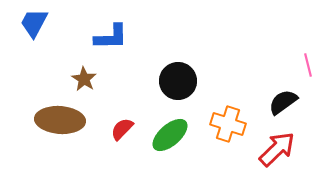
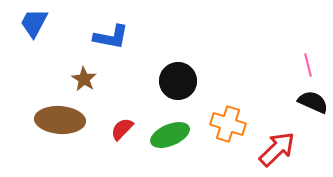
blue L-shape: rotated 12 degrees clockwise
black semicircle: moved 30 px right; rotated 60 degrees clockwise
green ellipse: rotated 18 degrees clockwise
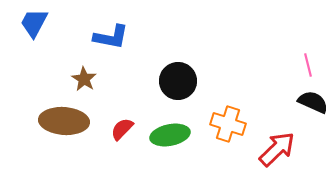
brown ellipse: moved 4 px right, 1 px down
green ellipse: rotated 12 degrees clockwise
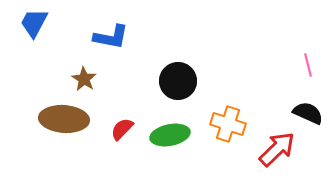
black semicircle: moved 5 px left, 11 px down
brown ellipse: moved 2 px up
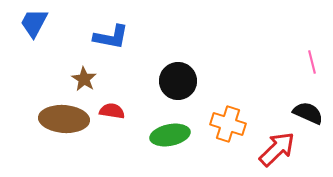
pink line: moved 4 px right, 3 px up
red semicircle: moved 10 px left, 18 px up; rotated 55 degrees clockwise
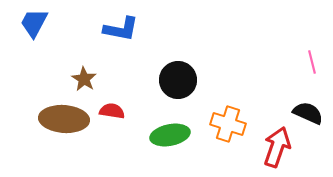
blue L-shape: moved 10 px right, 8 px up
black circle: moved 1 px up
red arrow: moved 2 px up; rotated 27 degrees counterclockwise
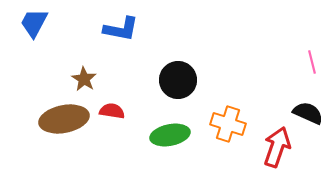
brown ellipse: rotated 15 degrees counterclockwise
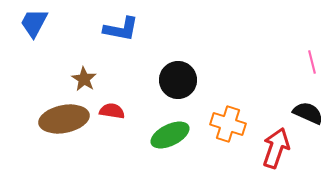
green ellipse: rotated 15 degrees counterclockwise
red arrow: moved 1 px left, 1 px down
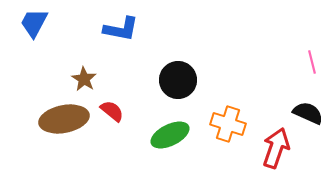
red semicircle: rotated 30 degrees clockwise
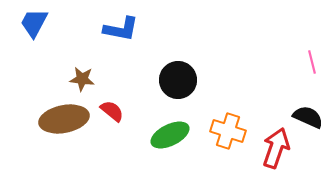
brown star: moved 2 px left; rotated 25 degrees counterclockwise
black semicircle: moved 4 px down
orange cross: moved 7 px down
